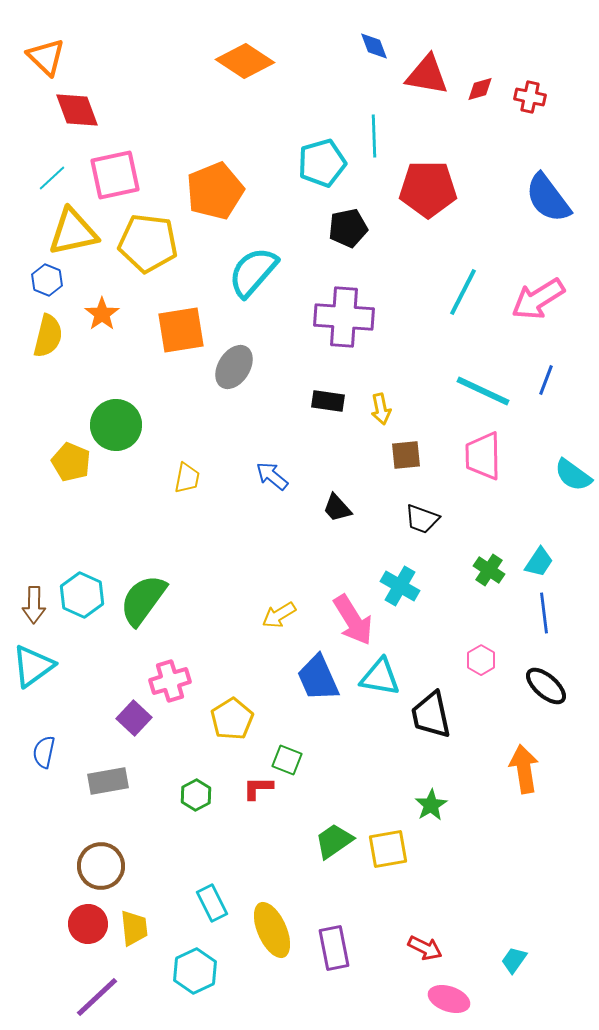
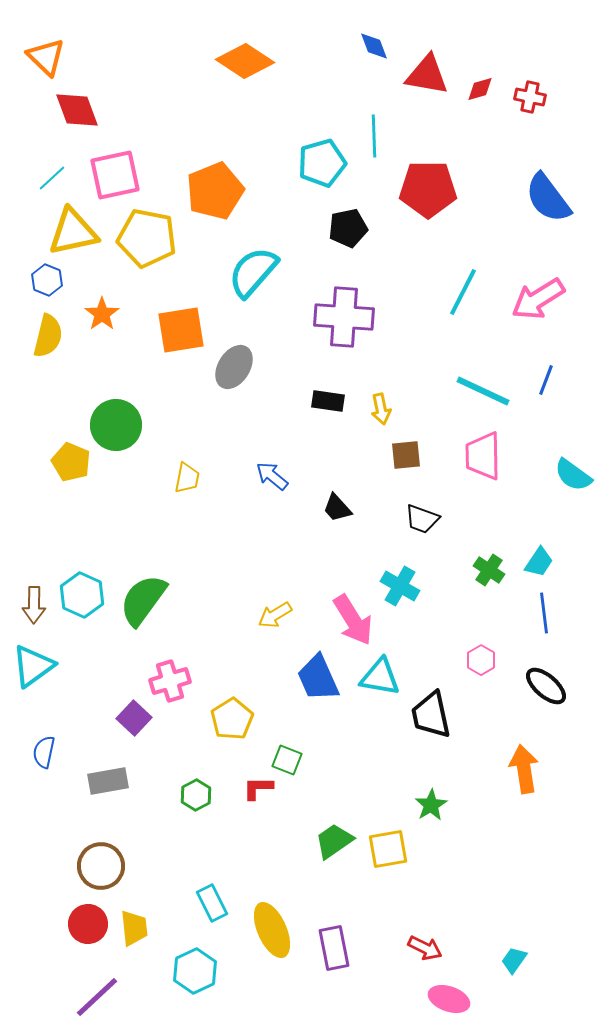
yellow pentagon at (148, 243): moved 1 px left, 5 px up; rotated 4 degrees clockwise
yellow arrow at (279, 615): moved 4 px left
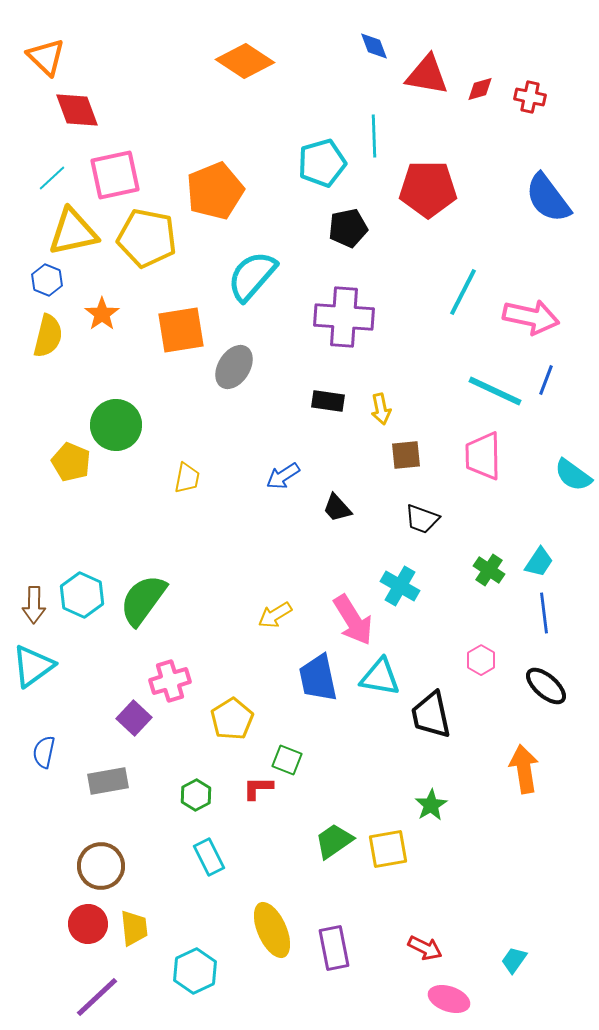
cyan semicircle at (253, 272): moved 1 px left, 4 px down
pink arrow at (538, 299): moved 7 px left, 18 px down; rotated 136 degrees counterclockwise
cyan line at (483, 391): moved 12 px right
blue arrow at (272, 476): moved 11 px right; rotated 72 degrees counterclockwise
blue trapezoid at (318, 678): rotated 12 degrees clockwise
cyan rectangle at (212, 903): moved 3 px left, 46 px up
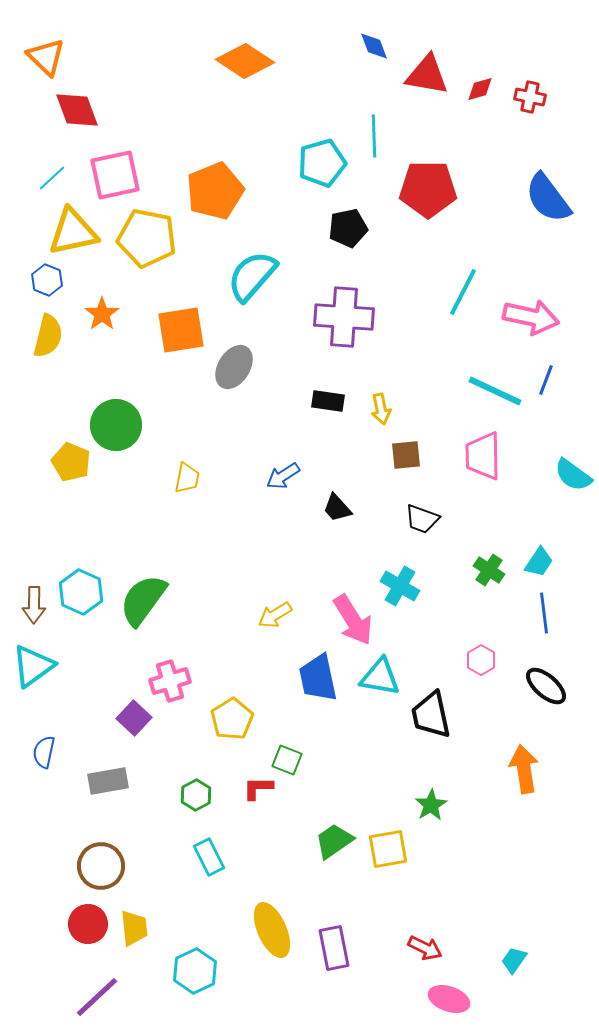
cyan hexagon at (82, 595): moved 1 px left, 3 px up
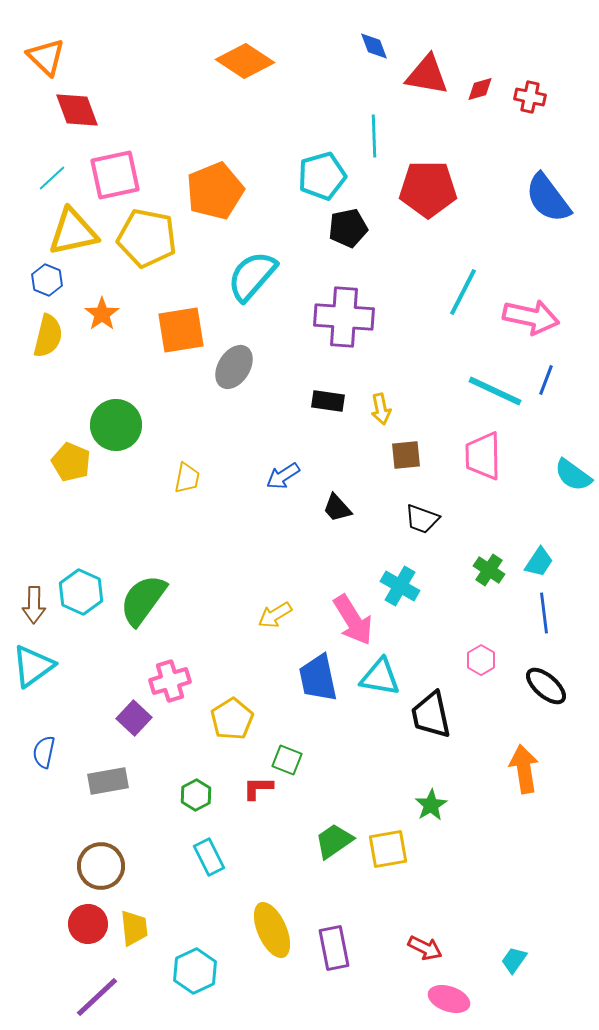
cyan pentagon at (322, 163): moved 13 px down
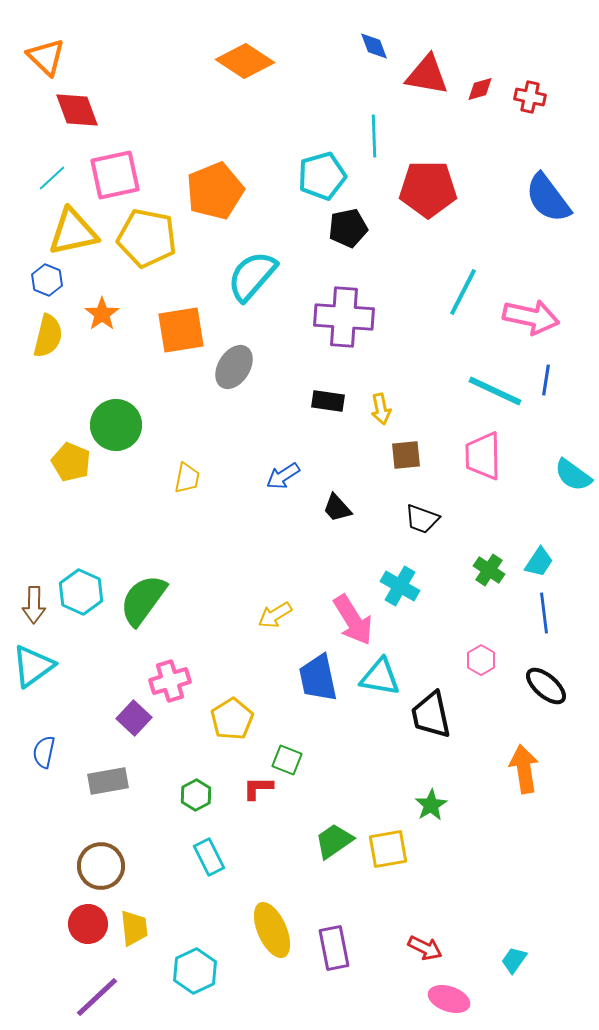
blue line at (546, 380): rotated 12 degrees counterclockwise
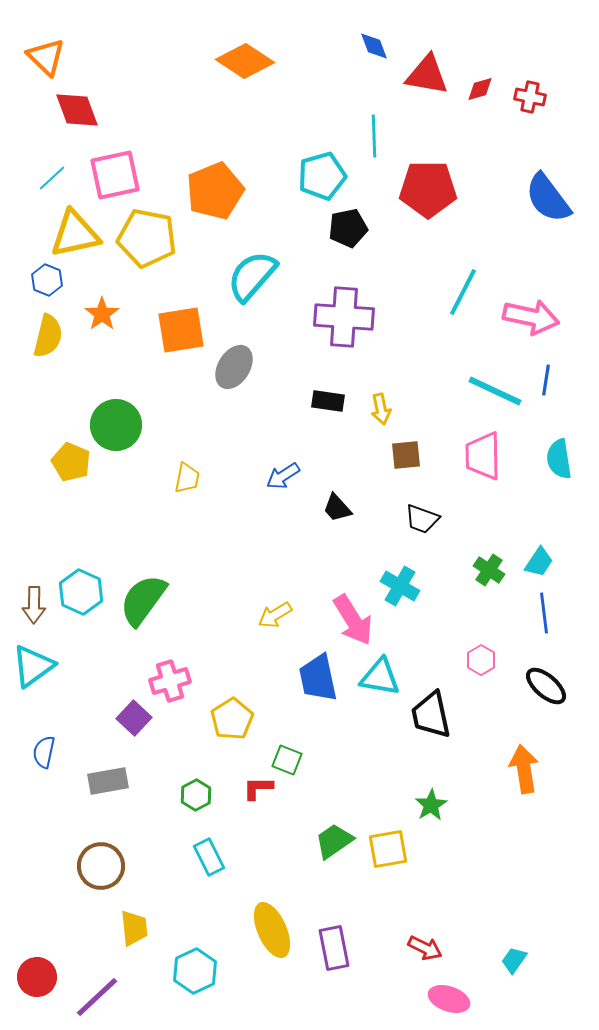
yellow triangle at (73, 232): moved 2 px right, 2 px down
cyan semicircle at (573, 475): moved 14 px left, 16 px up; rotated 45 degrees clockwise
red circle at (88, 924): moved 51 px left, 53 px down
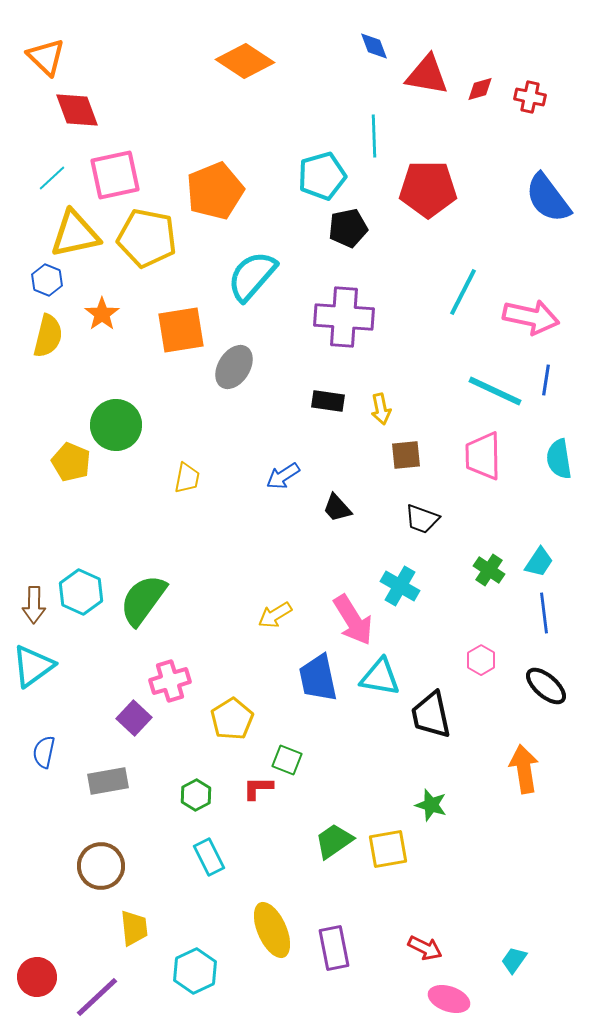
green star at (431, 805): rotated 24 degrees counterclockwise
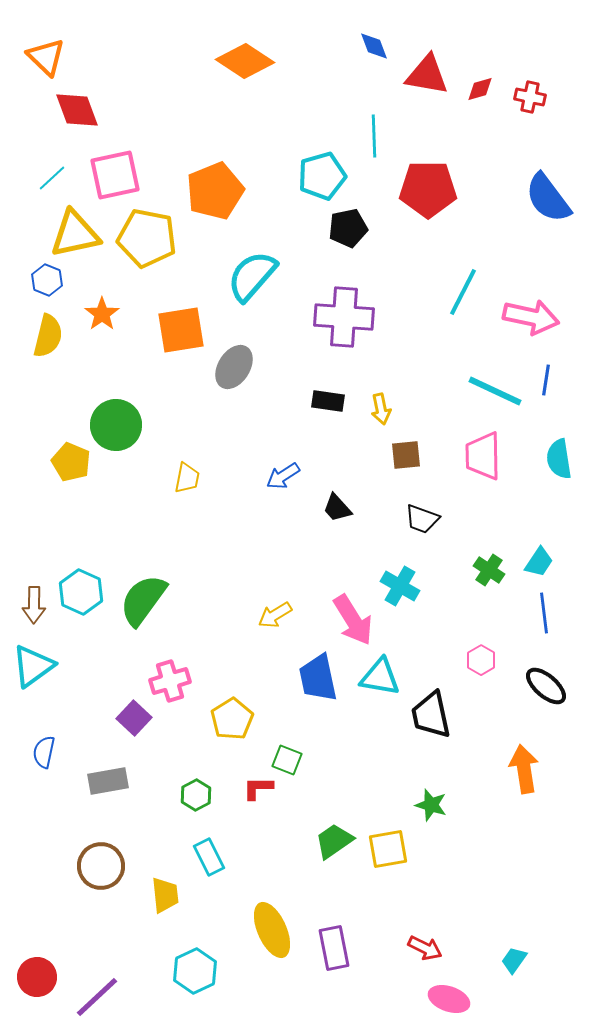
yellow trapezoid at (134, 928): moved 31 px right, 33 px up
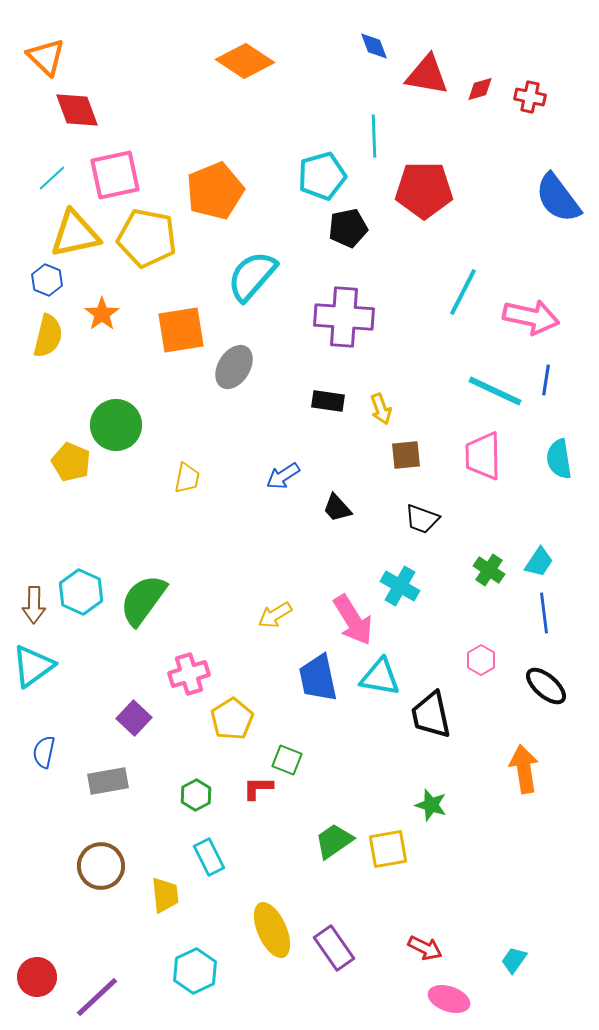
red pentagon at (428, 189): moved 4 px left, 1 px down
blue semicircle at (548, 198): moved 10 px right
yellow arrow at (381, 409): rotated 8 degrees counterclockwise
pink cross at (170, 681): moved 19 px right, 7 px up
purple rectangle at (334, 948): rotated 24 degrees counterclockwise
